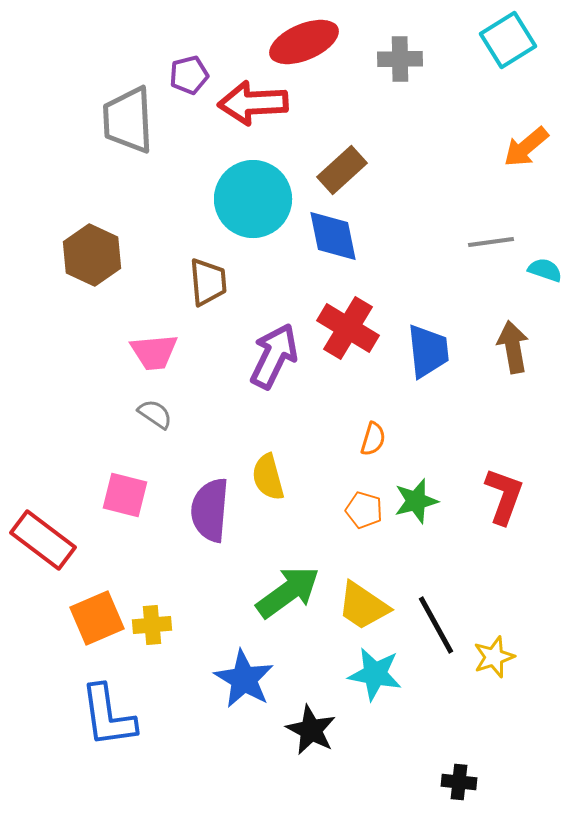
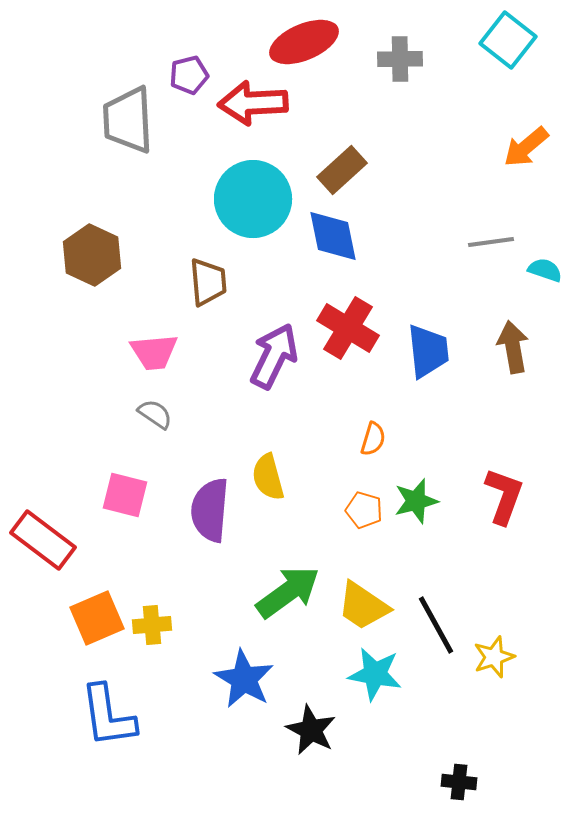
cyan square: rotated 20 degrees counterclockwise
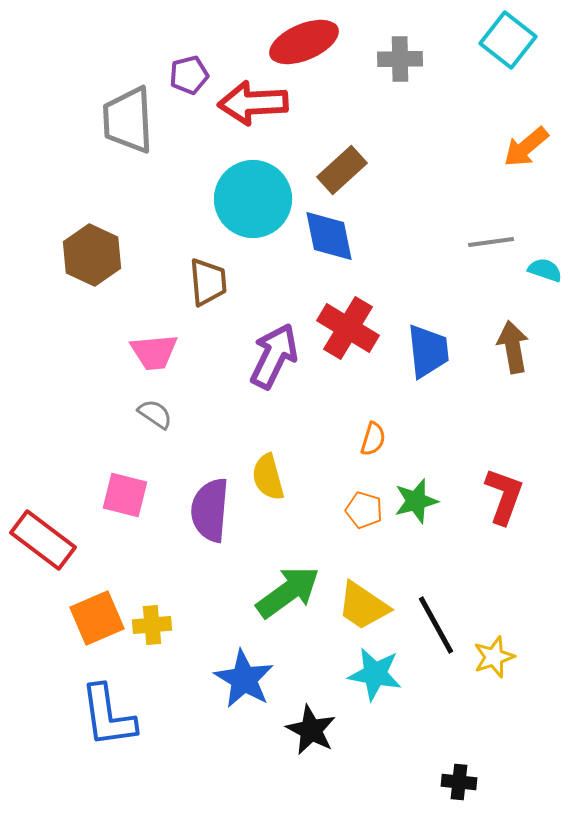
blue diamond: moved 4 px left
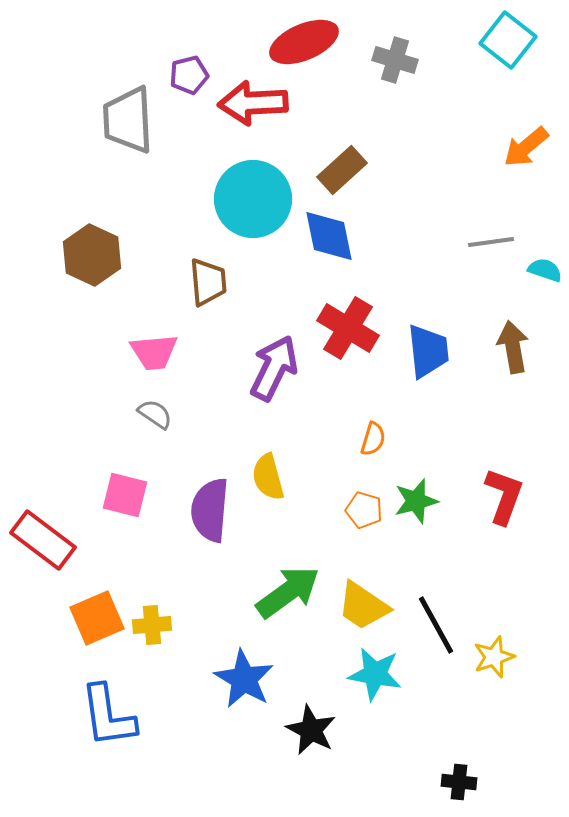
gray cross: moved 5 px left, 1 px down; rotated 18 degrees clockwise
purple arrow: moved 12 px down
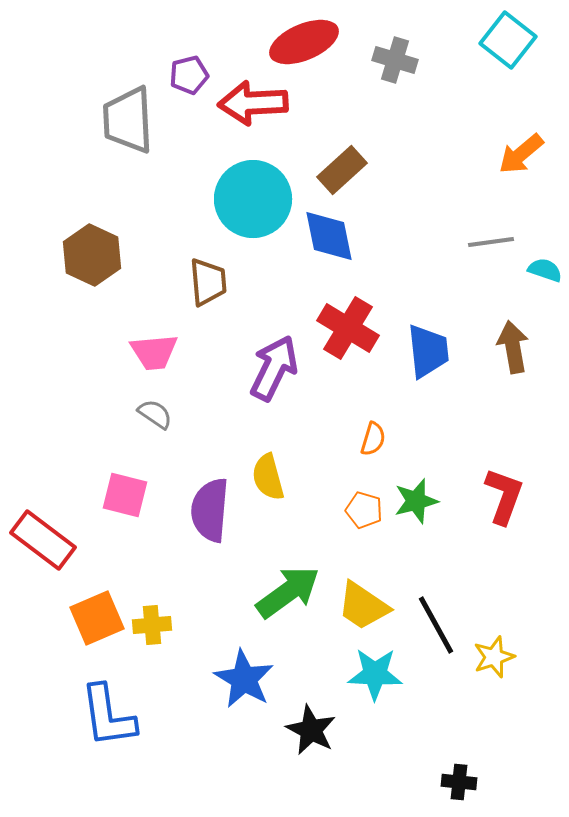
orange arrow: moved 5 px left, 7 px down
cyan star: rotated 8 degrees counterclockwise
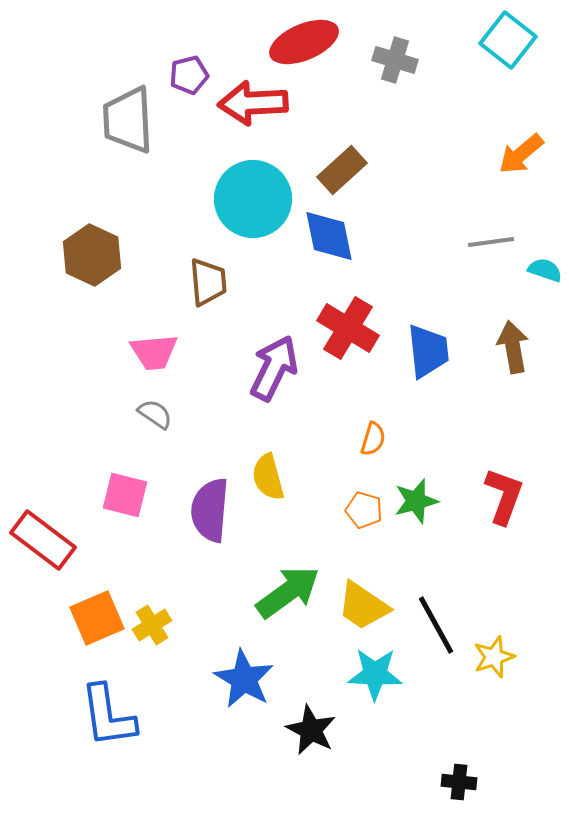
yellow cross: rotated 27 degrees counterclockwise
